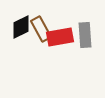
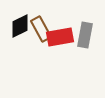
black diamond: moved 1 px left, 1 px up
gray rectangle: rotated 15 degrees clockwise
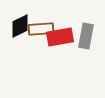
brown rectangle: rotated 65 degrees counterclockwise
gray rectangle: moved 1 px right, 1 px down
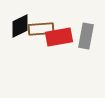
red rectangle: moved 1 px left
